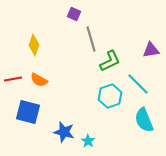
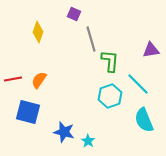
yellow diamond: moved 4 px right, 13 px up
green L-shape: rotated 60 degrees counterclockwise
orange semicircle: rotated 96 degrees clockwise
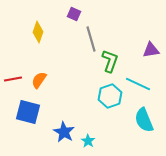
green L-shape: rotated 15 degrees clockwise
cyan line: rotated 20 degrees counterclockwise
blue star: rotated 15 degrees clockwise
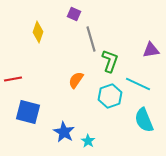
orange semicircle: moved 37 px right
